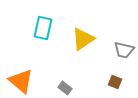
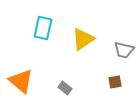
brown square: rotated 32 degrees counterclockwise
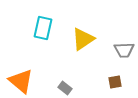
gray trapezoid: rotated 15 degrees counterclockwise
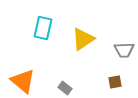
orange triangle: moved 2 px right
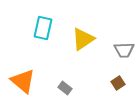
brown square: moved 3 px right, 1 px down; rotated 24 degrees counterclockwise
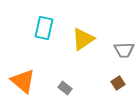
cyan rectangle: moved 1 px right
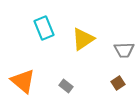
cyan rectangle: rotated 35 degrees counterclockwise
gray rectangle: moved 1 px right, 2 px up
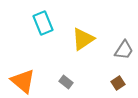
cyan rectangle: moved 1 px left, 5 px up
gray trapezoid: rotated 55 degrees counterclockwise
gray rectangle: moved 4 px up
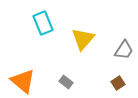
yellow triangle: rotated 15 degrees counterclockwise
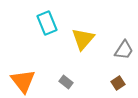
cyan rectangle: moved 4 px right
orange triangle: rotated 12 degrees clockwise
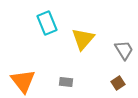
gray trapezoid: rotated 65 degrees counterclockwise
gray rectangle: rotated 32 degrees counterclockwise
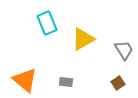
yellow triangle: rotated 20 degrees clockwise
orange triangle: moved 2 px right, 1 px up; rotated 12 degrees counterclockwise
